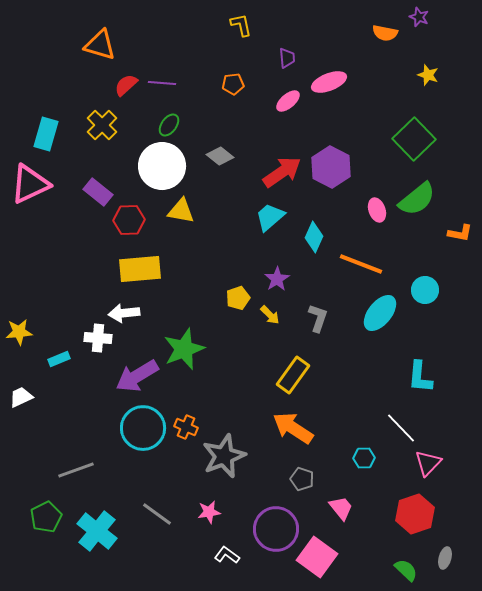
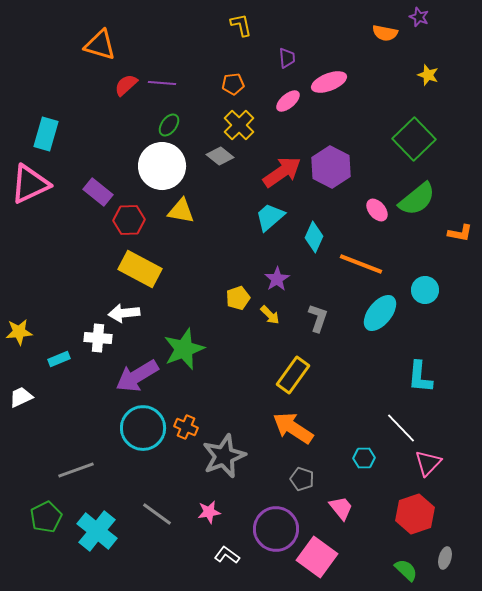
yellow cross at (102, 125): moved 137 px right
pink ellipse at (377, 210): rotated 20 degrees counterclockwise
yellow rectangle at (140, 269): rotated 33 degrees clockwise
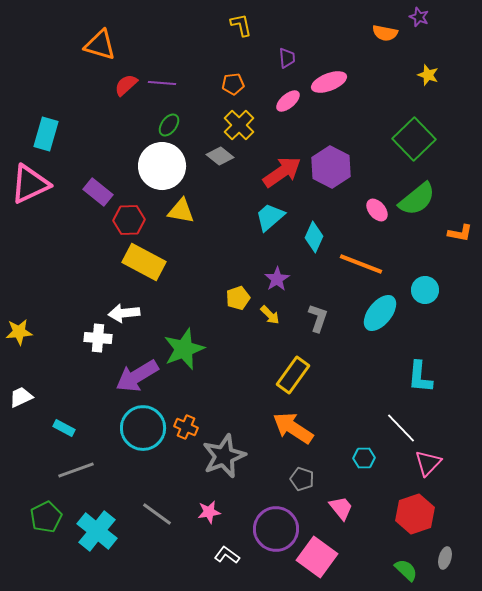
yellow rectangle at (140, 269): moved 4 px right, 7 px up
cyan rectangle at (59, 359): moved 5 px right, 69 px down; rotated 50 degrees clockwise
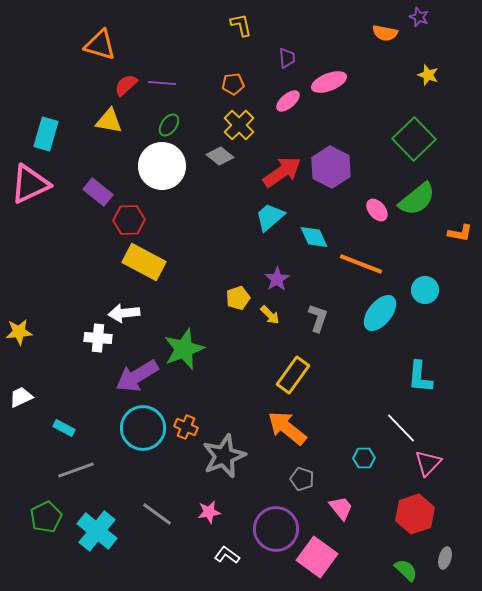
yellow triangle at (181, 211): moved 72 px left, 90 px up
cyan diamond at (314, 237): rotated 48 degrees counterclockwise
orange arrow at (293, 428): moved 6 px left; rotated 6 degrees clockwise
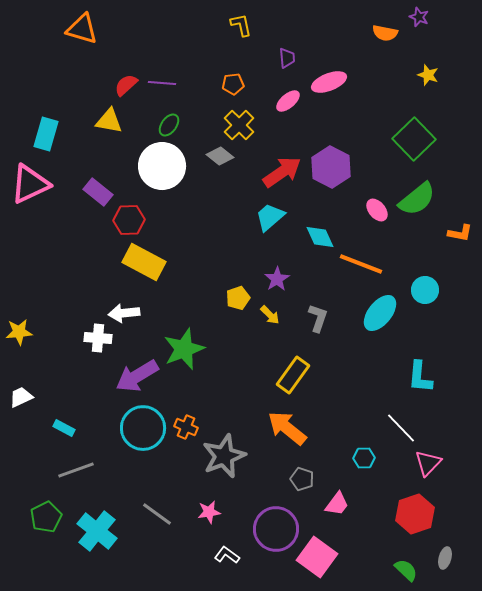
orange triangle at (100, 45): moved 18 px left, 16 px up
cyan diamond at (314, 237): moved 6 px right
pink trapezoid at (341, 508): moved 4 px left, 4 px up; rotated 76 degrees clockwise
